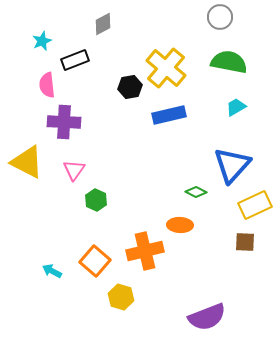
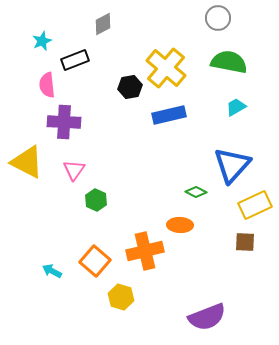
gray circle: moved 2 px left, 1 px down
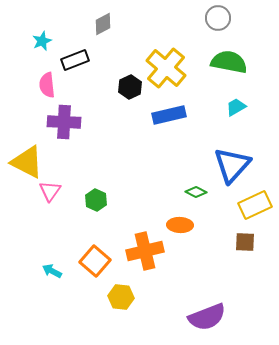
black hexagon: rotated 15 degrees counterclockwise
pink triangle: moved 24 px left, 21 px down
yellow hexagon: rotated 10 degrees counterclockwise
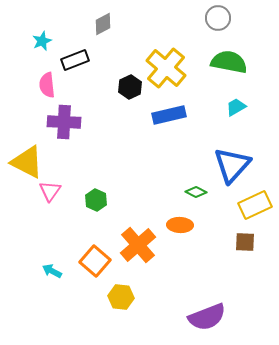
orange cross: moved 7 px left, 6 px up; rotated 27 degrees counterclockwise
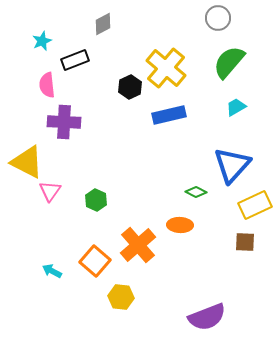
green semicircle: rotated 60 degrees counterclockwise
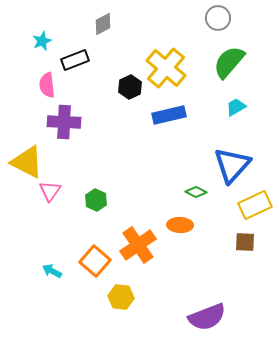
orange cross: rotated 6 degrees clockwise
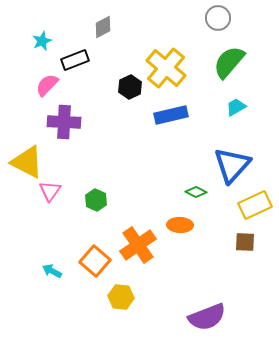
gray diamond: moved 3 px down
pink semicircle: rotated 50 degrees clockwise
blue rectangle: moved 2 px right
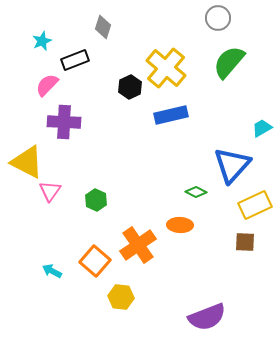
gray diamond: rotated 45 degrees counterclockwise
cyan trapezoid: moved 26 px right, 21 px down
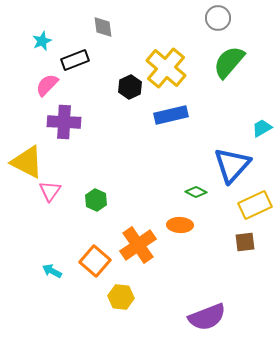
gray diamond: rotated 25 degrees counterclockwise
brown square: rotated 10 degrees counterclockwise
